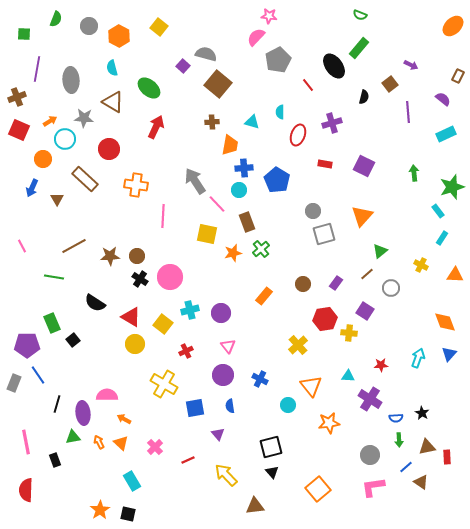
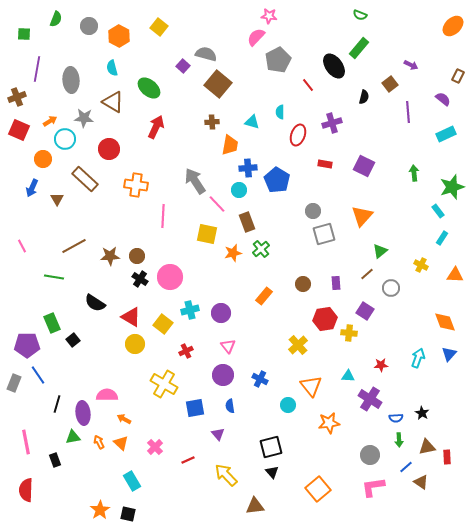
blue cross at (244, 168): moved 4 px right
purple rectangle at (336, 283): rotated 40 degrees counterclockwise
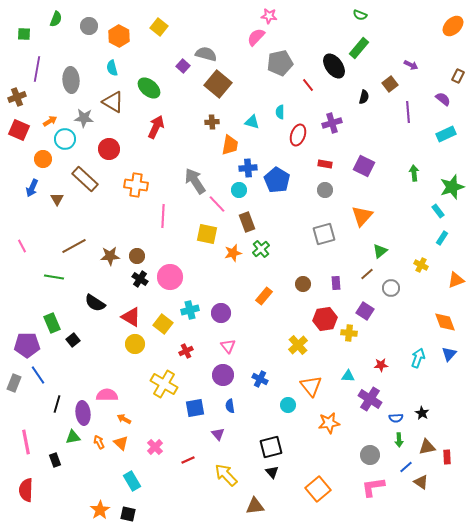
gray pentagon at (278, 60): moved 2 px right, 3 px down; rotated 15 degrees clockwise
gray circle at (313, 211): moved 12 px right, 21 px up
orange triangle at (455, 275): moved 1 px right, 5 px down; rotated 24 degrees counterclockwise
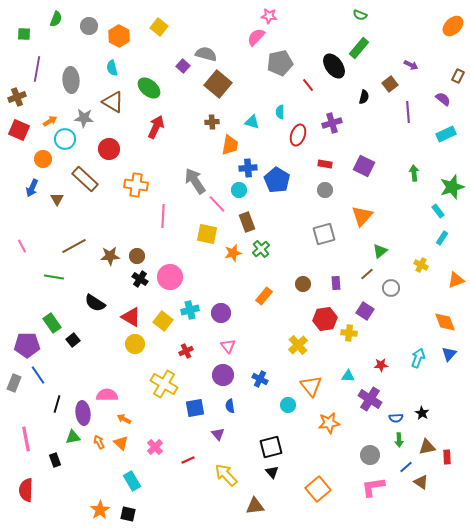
green rectangle at (52, 323): rotated 12 degrees counterclockwise
yellow square at (163, 324): moved 3 px up
pink line at (26, 442): moved 3 px up
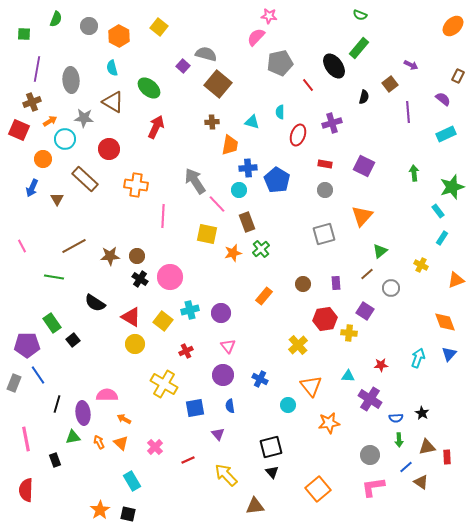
brown cross at (17, 97): moved 15 px right, 5 px down
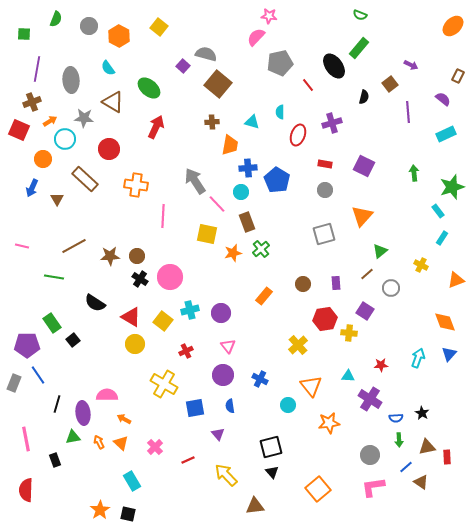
cyan semicircle at (112, 68): moved 4 px left; rotated 21 degrees counterclockwise
cyan circle at (239, 190): moved 2 px right, 2 px down
pink line at (22, 246): rotated 48 degrees counterclockwise
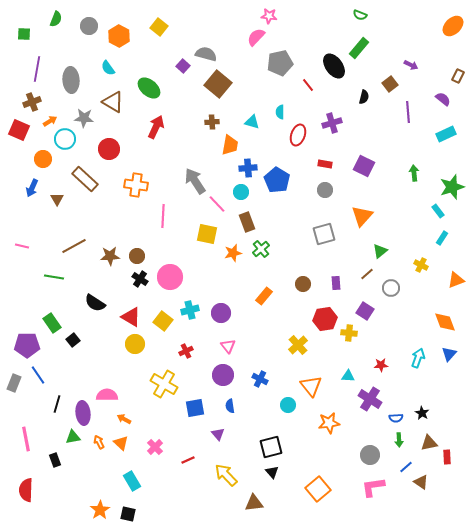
brown triangle at (427, 447): moved 2 px right, 4 px up
brown triangle at (255, 506): moved 1 px left, 3 px up
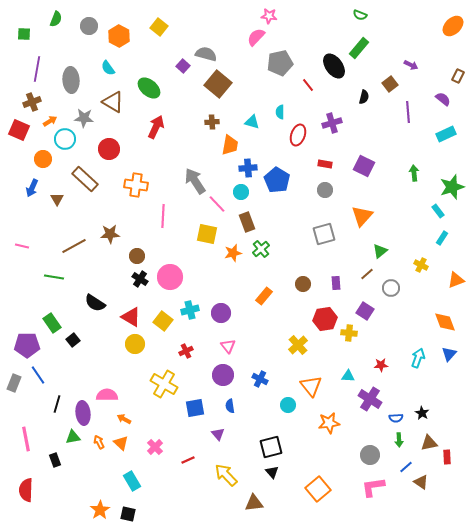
brown star at (110, 256): moved 22 px up
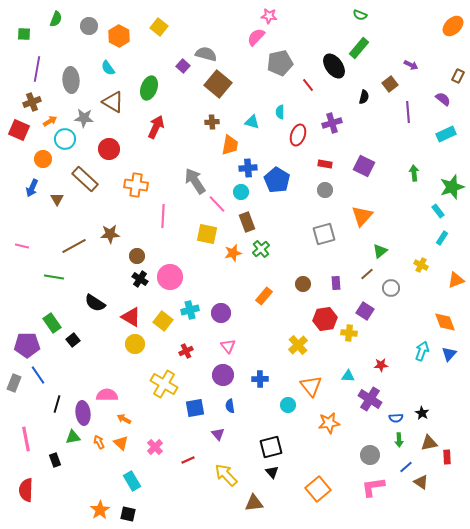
green ellipse at (149, 88): rotated 70 degrees clockwise
cyan arrow at (418, 358): moved 4 px right, 7 px up
blue cross at (260, 379): rotated 28 degrees counterclockwise
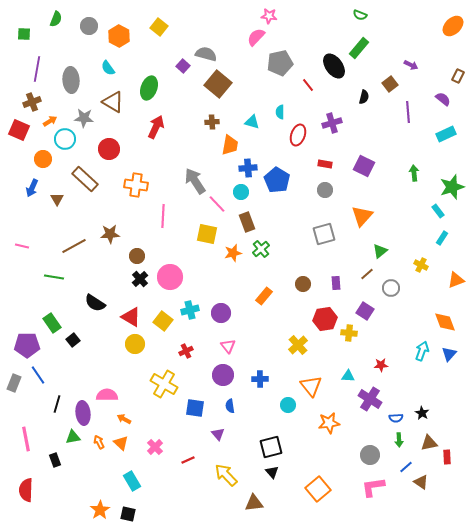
black cross at (140, 279): rotated 14 degrees clockwise
blue square at (195, 408): rotated 18 degrees clockwise
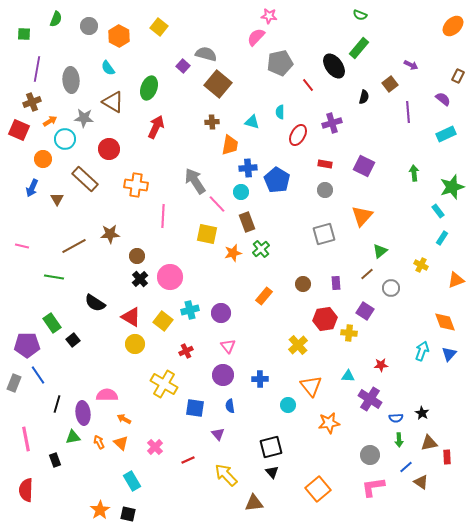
red ellipse at (298, 135): rotated 10 degrees clockwise
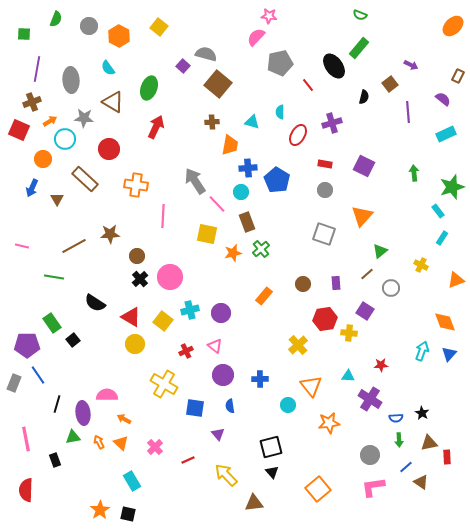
gray square at (324, 234): rotated 35 degrees clockwise
pink triangle at (228, 346): moved 13 px left; rotated 14 degrees counterclockwise
